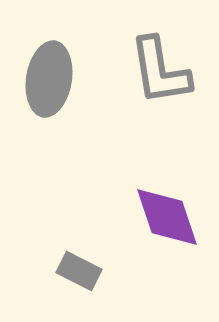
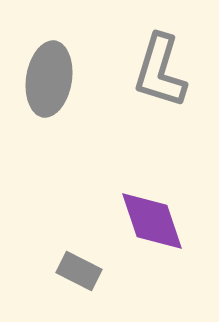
gray L-shape: rotated 26 degrees clockwise
purple diamond: moved 15 px left, 4 px down
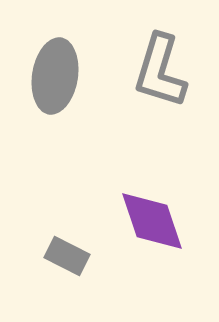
gray ellipse: moved 6 px right, 3 px up
gray rectangle: moved 12 px left, 15 px up
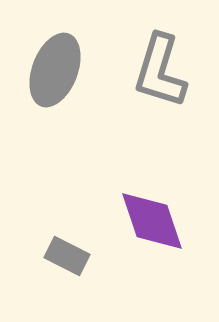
gray ellipse: moved 6 px up; rotated 12 degrees clockwise
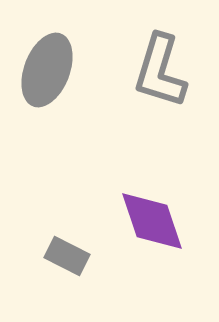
gray ellipse: moved 8 px left
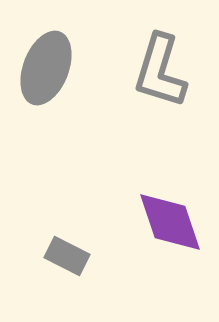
gray ellipse: moved 1 px left, 2 px up
purple diamond: moved 18 px right, 1 px down
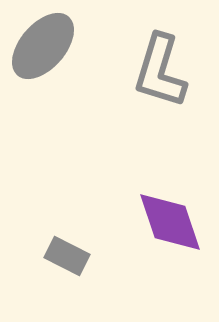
gray ellipse: moved 3 px left, 22 px up; rotated 20 degrees clockwise
